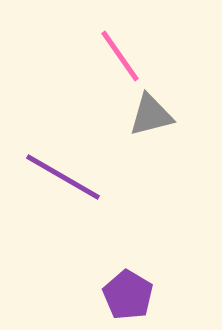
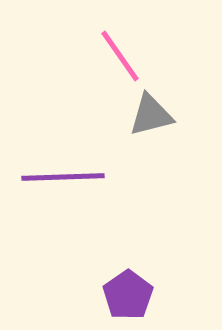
purple line: rotated 32 degrees counterclockwise
purple pentagon: rotated 6 degrees clockwise
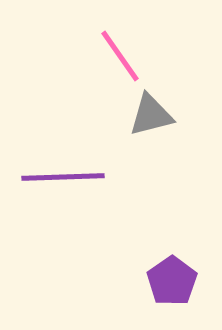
purple pentagon: moved 44 px right, 14 px up
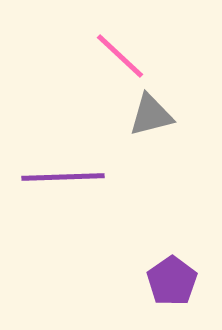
pink line: rotated 12 degrees counterclockwise
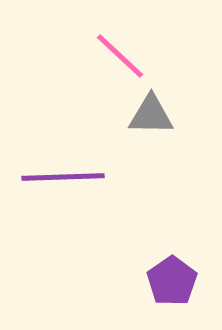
gray triangle: rotated 15 degrees clockwise
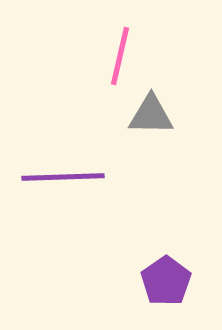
pink line: rotated 60 degrees clockwise
purple pentagon: moved 6 px left
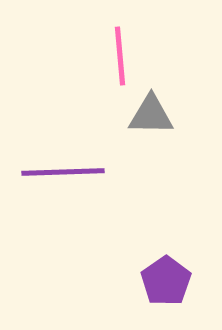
pink line: rotated 18 degrees counterclockwise
purple line: moved 5 px up
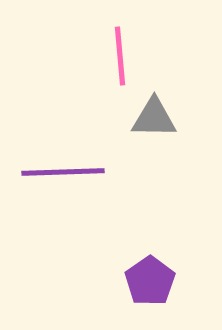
gray triangle: moved 3 px right, 3 px down
purple pentagon: moved 16 px left
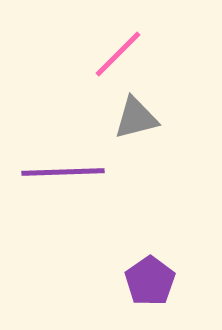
pink line: moved 2 px left, 2 px up; rotated 50 degrees clockwise
gray triangle: moved 18 px left; rotated 15 degrees counterclockwise
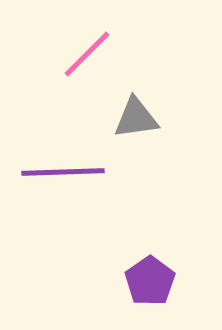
pink line: moved 31 px left
gray triangle: rotated 6 degrees clockwise
